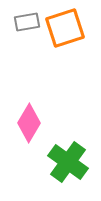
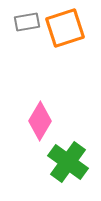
pink diamond: moved 11 px right, 2 px up
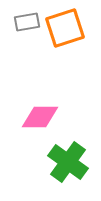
pink diamond: moved 4 px up; rotated 60 degrees clockwise
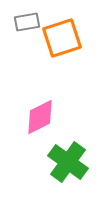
orange square: moved 3 px left, 10 px down
pink diamond: rotated 27 degrees counterclockwise
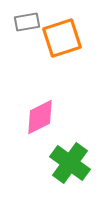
green cross: moved 2 px right, 1 px down
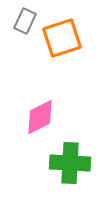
gray rectangle: moved 2 px left, 1 px up; rotated 55 degrees counterclockwise
green cross: rotated 33 degrees counterclockwise
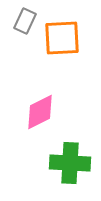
orange square: rotated 15 degrees clockwise
pink diamond: moved 5 px up
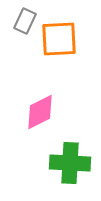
orange square: moved 3 px left, 1 px down
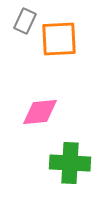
pink diamond: rotated 21 degrees clockwise
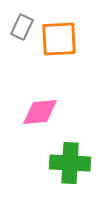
gray rectangle: moved 3 px left, 6 px down
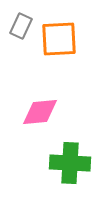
gray rectangle: moved 1 px left, 1 px up
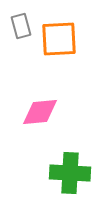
gray rectangle: rotated 40 degrees counterclockwise
green cross: moved 10 px down
